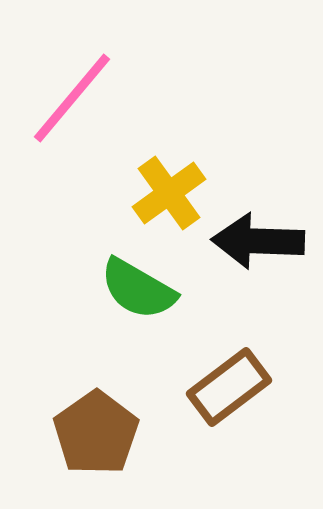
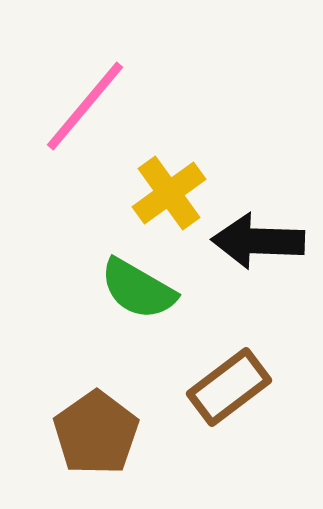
pink line: moved 13 px right, 8 px down
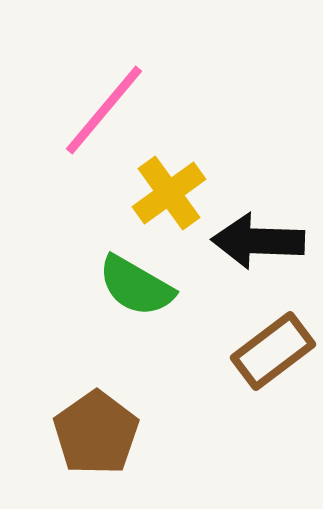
pink line: moved 19 px right, 4 px down
green semicircle: moved 2 px left, 3 px up
brown rectangle: moved 44 px right, 36 px up
